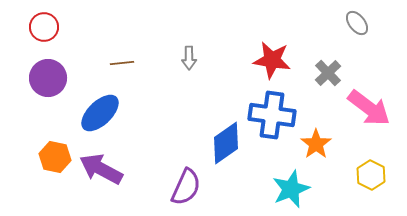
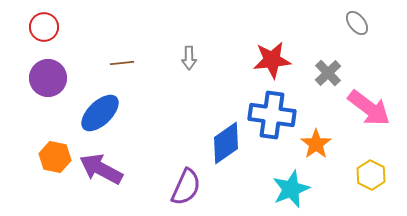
red star: rotated 15 degrees counterclockwise
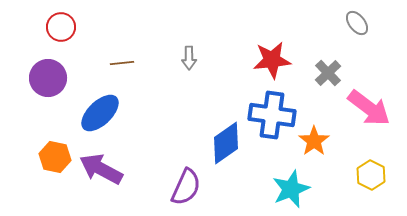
red circle: moved 17 px right
orange star: moved 2 px left, 3 px up
